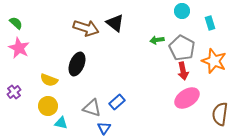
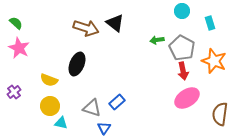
yellow circle: moved 2 px right
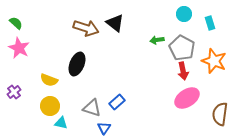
cyan circle: moved 2 px right, 3 px down
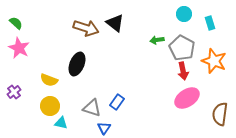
blue rectangle: rotated 14 degrees counterclockwise
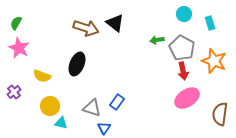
green semicircle: rotated 104 degrees counterclockwise
yellow semicircle: moved 7 px left, 4 px up
